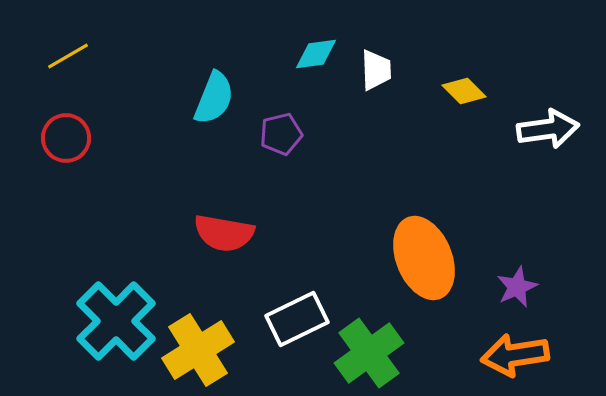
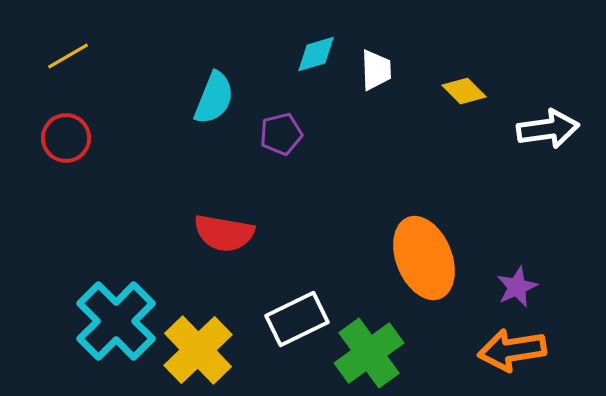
cyan diamond: rotated 9 degrees counterclockwise
yellow cross: rotated 12 degrees counterclockwise
orange arrow: moved 3 px left, 5 px up
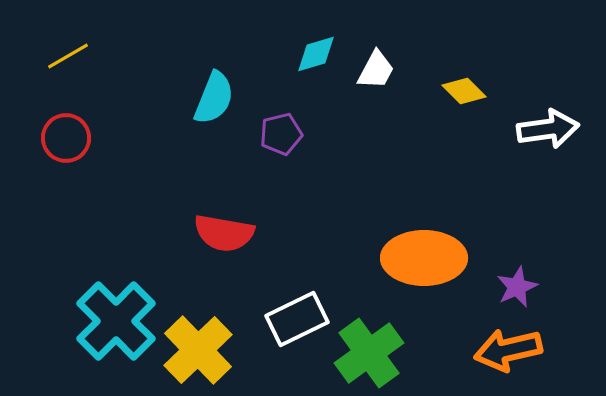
white trapezoid: rotated 30 degrees clockwise
orange ellipse: rotated 68 degrees counterclockwise
orange arrow: moved 4 px left; rotated 4 degrees counterclockwise
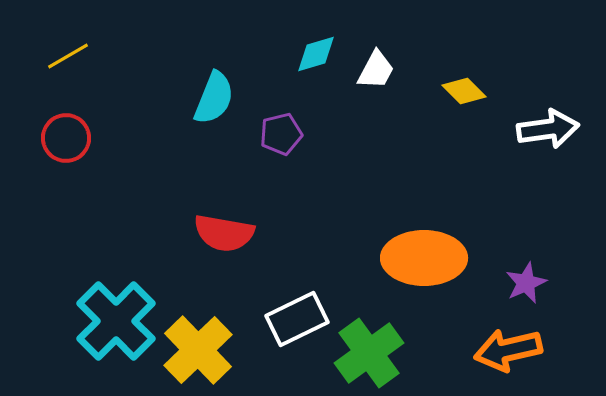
purple star: moved 9 px right, 4 px up
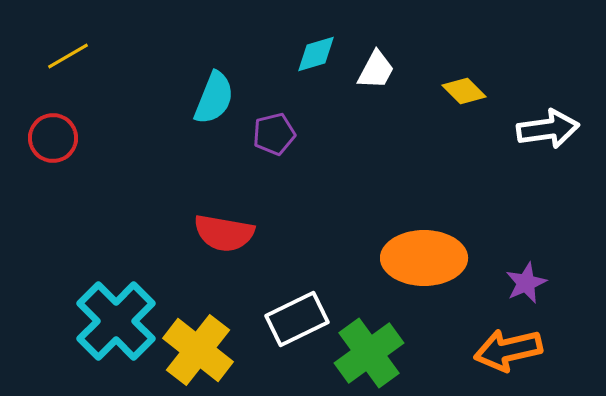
purple pentagon: moved 7 px left
red circle: moved 13 px left
yellow cross: rotated 8 degrees counterclockwise
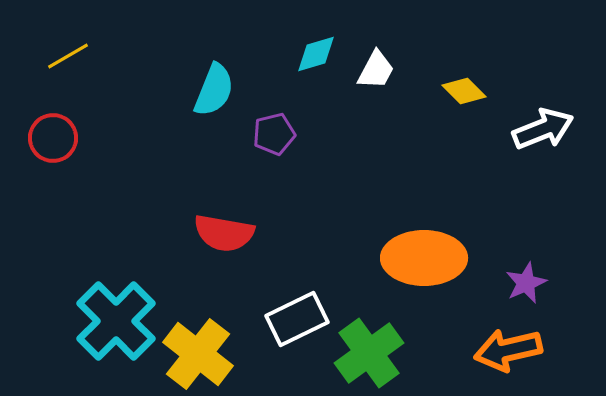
cyan semicircle: moved 8 px up
white arrow: moved 5 px left; rotated 14 degrees counterclockwise
yellow cross: moved 4 px down
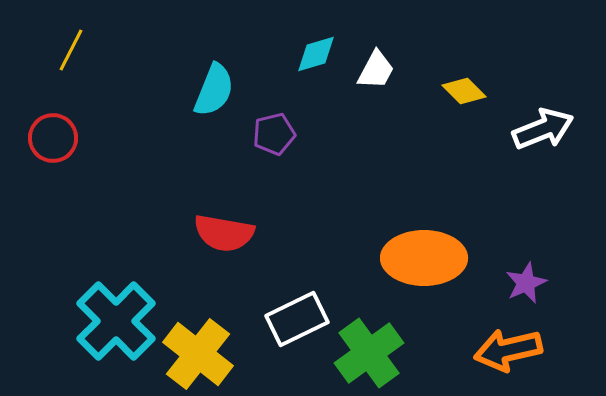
yellow line: moved 3 px right, 6 px up; rotated 33 degrees counterclockwise
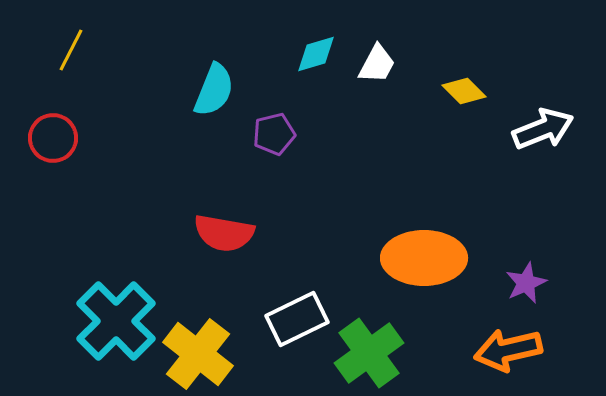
white trapezoid: moved 1 px right, 6 px up
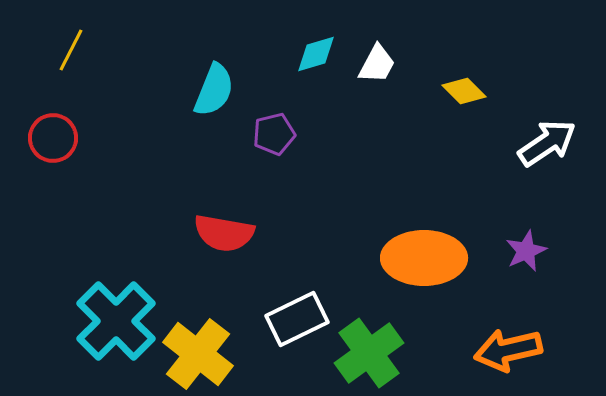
white arrow: moved 4 px right, 14 px down; rotated 12 degrees counterclockwise
purple star: moved 32 px up
